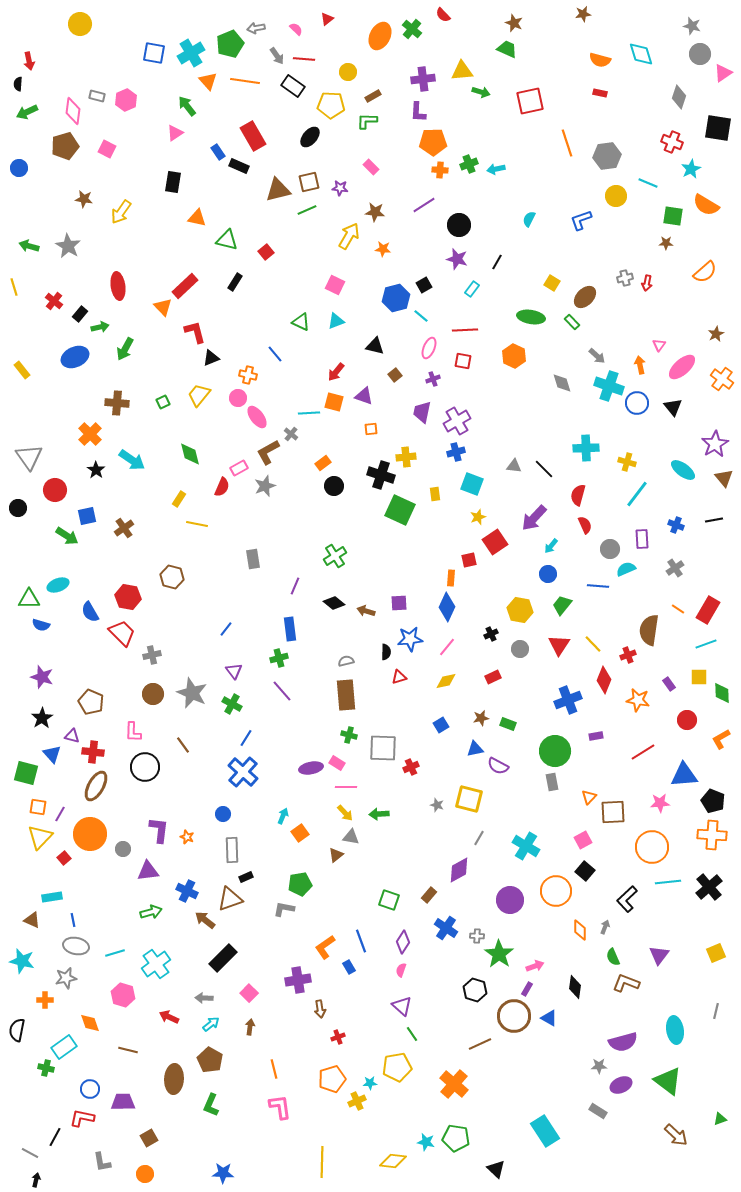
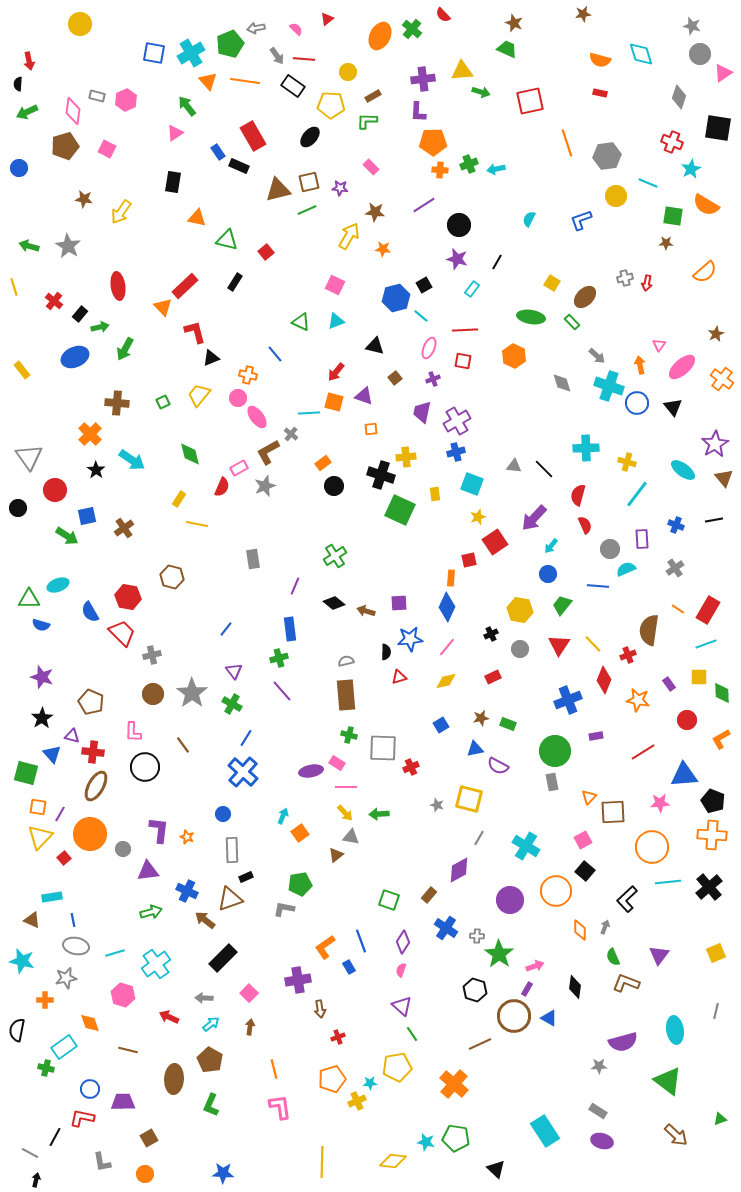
brown square at (395, 375): moved 3 px down
gray star at (192, 693): rotated 12 degrees clockwise
purple ellipse at (311, 768): moved 3 px down
purple ellipse at (621, 1085): moved 19 px left, 56 px down; rotated 40 degrees clockwise
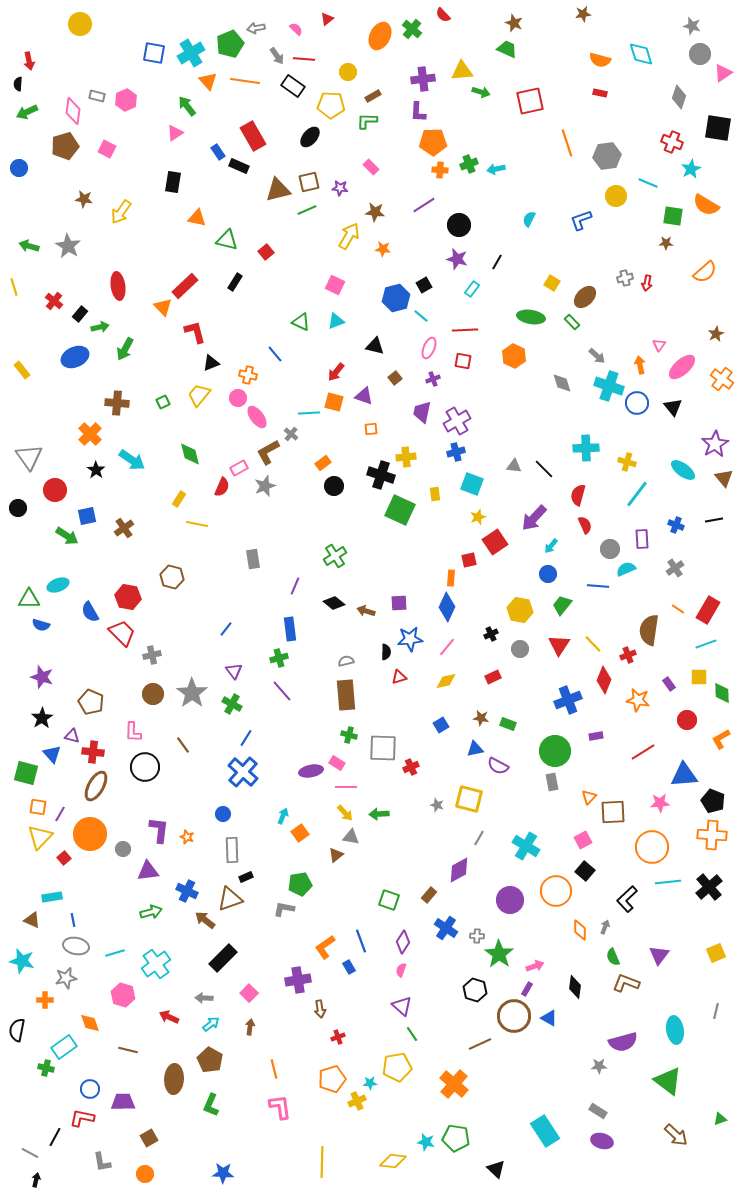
black triangle at (211, 358): moved 5 px down
brown star at (481, 718): rotated 21 degrees clockwise
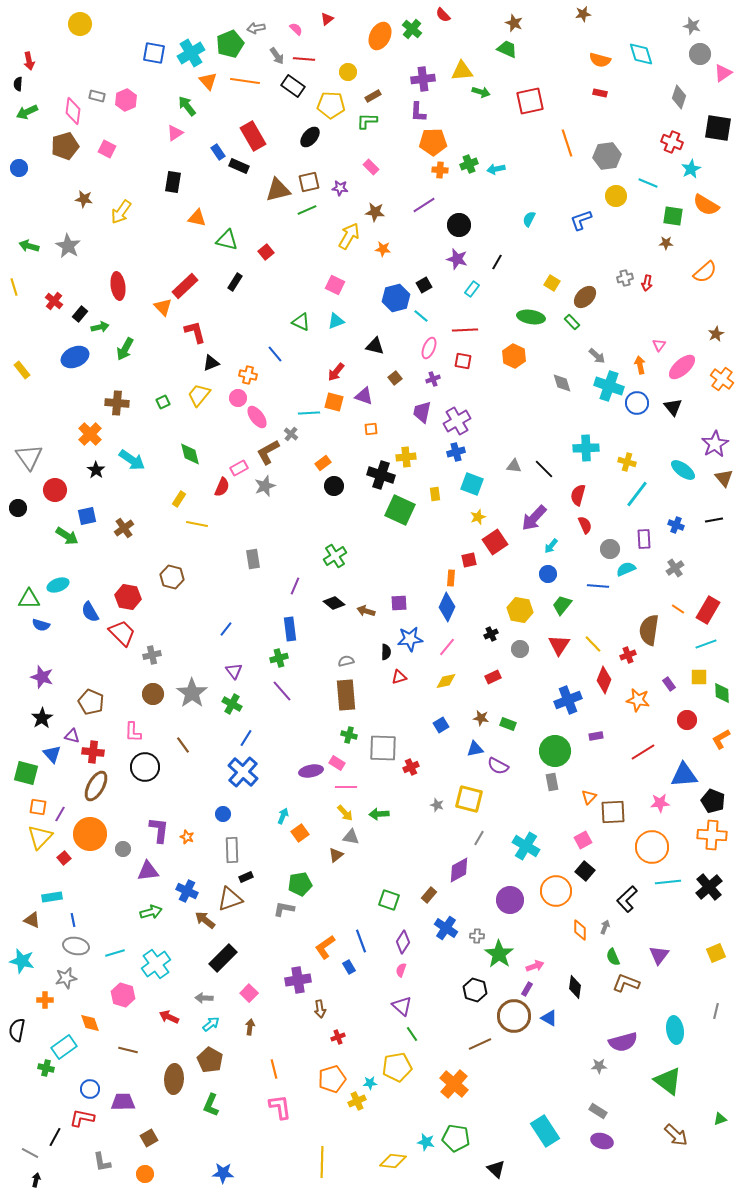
purple rectangle at (642, 539): moved 2 px right
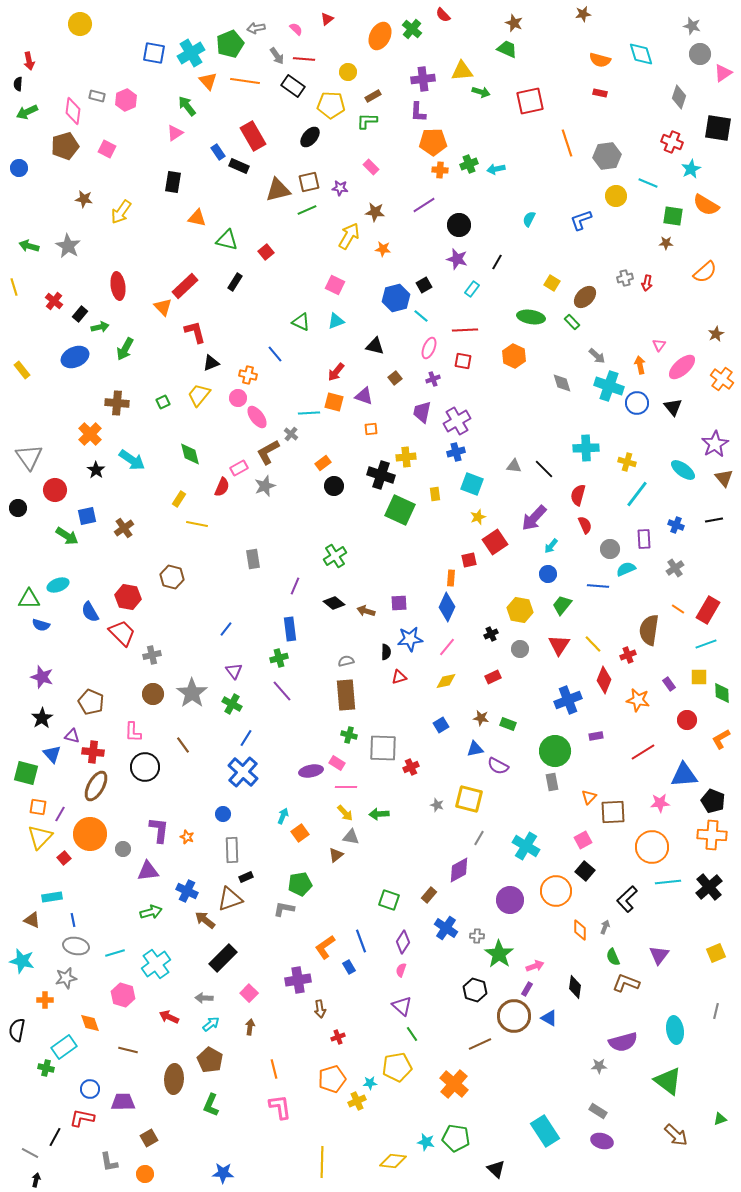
gray L-shape at (102, 1162): moved 7 px right
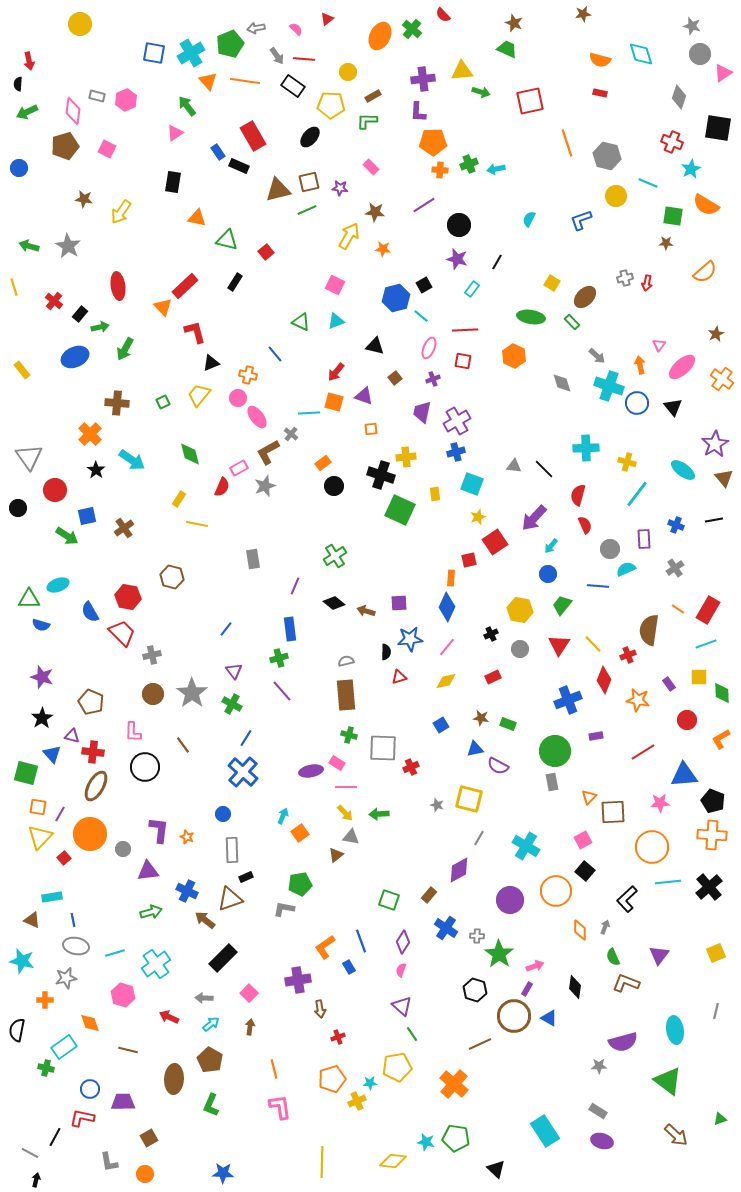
gray hexagon at (607, 156): rotated 20 degrees clockwise
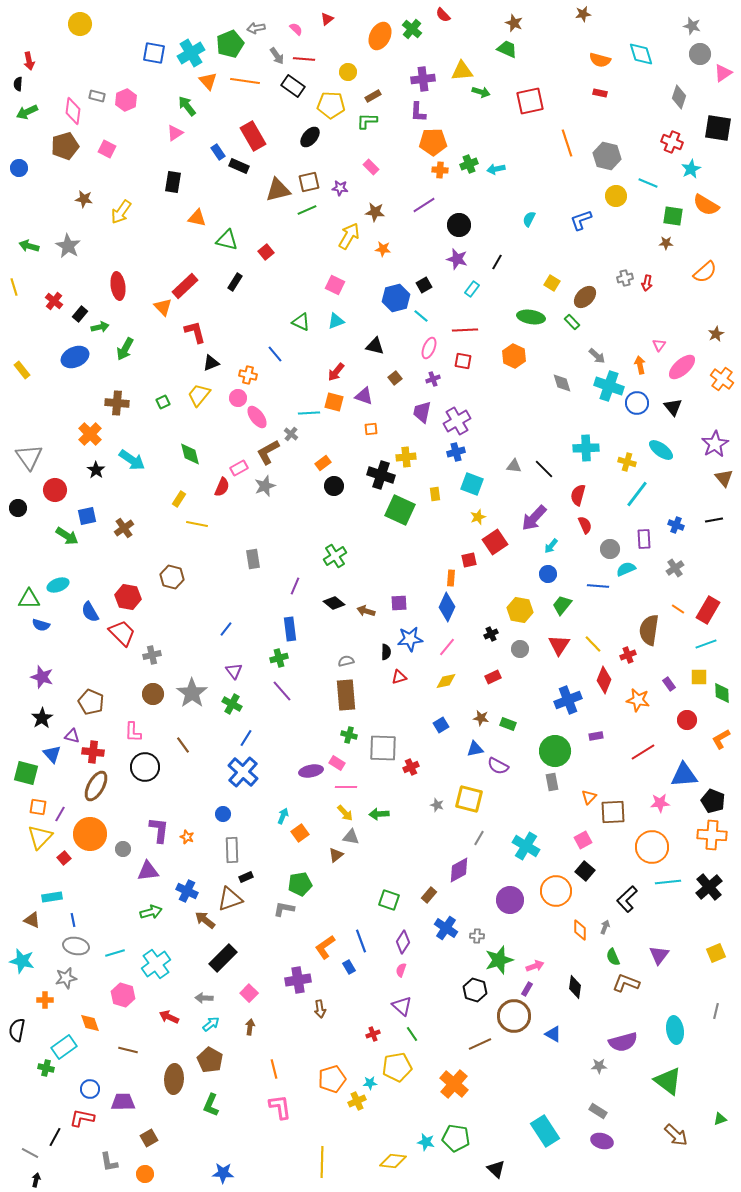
cyan ellipse at (683, 470): moved 22 px left, 20 px up
green star at (499, 954): moved 6 px down; rotated 20 degrees clockwise
blue triangle at (549, 1018): moved 4 px right, 16 px down
red cross at (338, 1037): moved 35 px right, 3 px up
